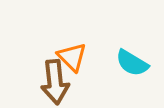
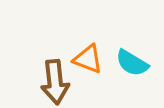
orange triangle: moved 16 px right, 2 px down; rotated 24 degrees counterclockwise
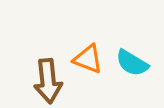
brown arrow: moved 7 px left, 1 px up
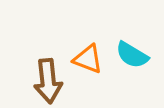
cyan semicircle: moved 8 px up
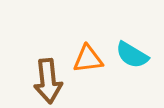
orange triangle: rotated 28 degrees counterclockwise
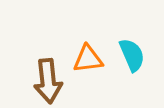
cyan semicircle: rotated 144 degrees counterclockwise
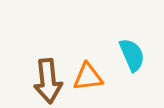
orange triangle: moved 18 px down
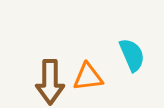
brown arrow: moved 2 px right, 1 px down; rotated 6 degrees clockwise
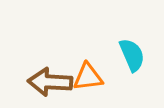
brown arrow: rotated 93 degrees clockwise
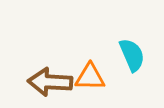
orange triangle: moved 2 px right; rotated 8 degrees clockwise
